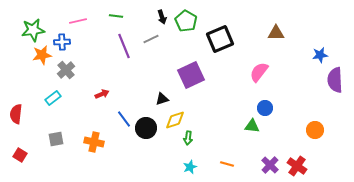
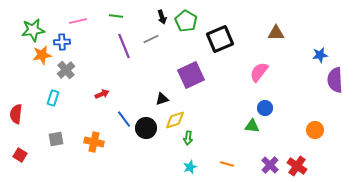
cyan rectangle: rotated 35 degrees counterclockwise
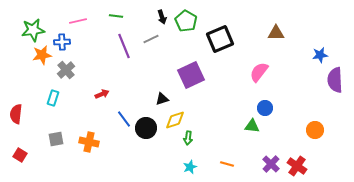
orange cross: moved 5 px left
purple cross: moved 1 px right, 1 px up
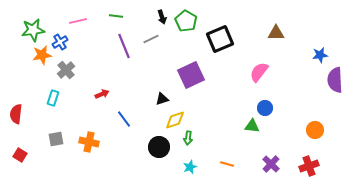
blue cross: moved 2 px left; rotated 28 degrees counterclockwise
black circle: moved 13 px right, 19 px down
red cross: moved 12 px right; rotated 36 degrees clockwise
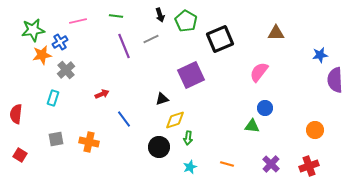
black arrow: moved 2 px left, 2 px up
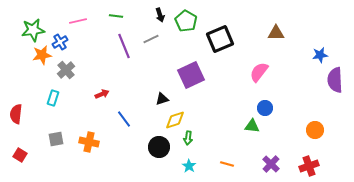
cyan star: moved 1 px left, 1 px up; rotated 16 degrees counterclockwise
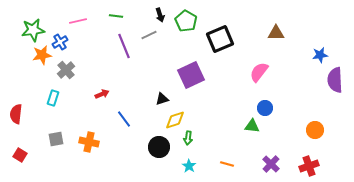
gray line: moved 2 px left, 4 px up
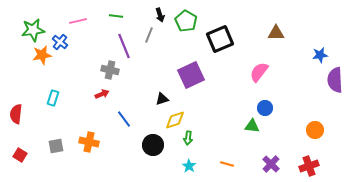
gray line: rotated 42 degrees counterclockwise
blue cross: rotated 21 degrees counterclockwise
gray cross: moved 44 px right; rotated 36 degrees counterclockwise
gray square: moved 7 px down
black circle: moved 6 px left, 2 px up
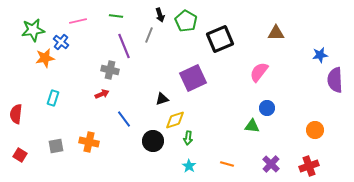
blue cross: moved 1 px right
orange star: moved 3 px right, 3 px down
purple square: moved 2 px right, 3 px down
blue circle: moved 2 px right
black circle: moved 4 px up
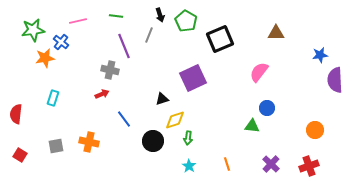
orange line: rotated 56 degrees clockwise
